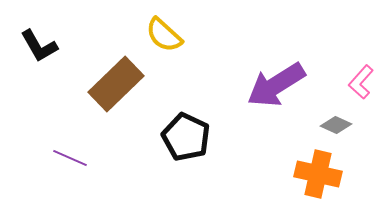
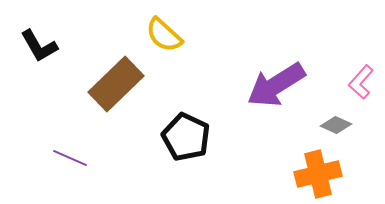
orange cross: rotated 27 degrees counterclockwise
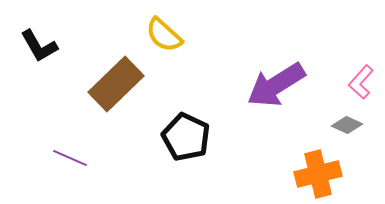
gray diamond: moved 11 px right
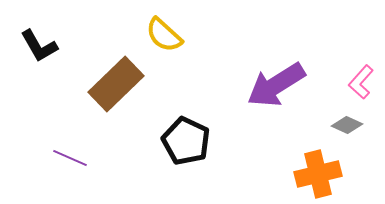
black pentagon: moved 4 px down
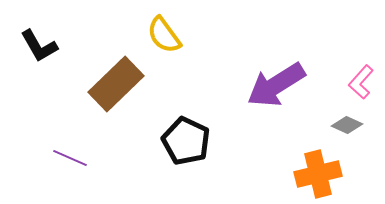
yellow semicircle: rotated 12 degrees clockwise
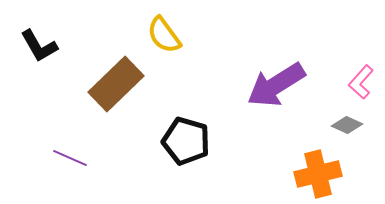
black pentagon: rotated 9 degrees counterclockwise
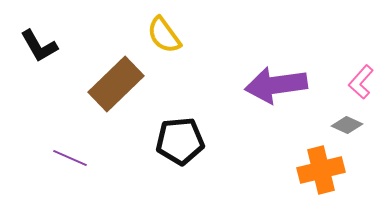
purple arrow: rotated 24 degrees clockwise
black pentagon: moved 6 px left; rotated 21 degrees counterclockwise
orange cross: moved 3 px right, 4 px up
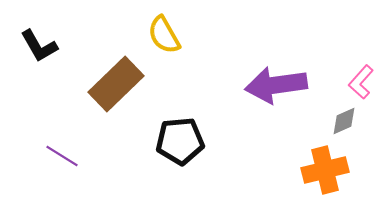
yellow semicircle: rotated 6 degrees clockwise
gray diamond: moved 3 px left, 4 px up; rotated 48 degrees counterclockwise
purple line: moved 8 px left, 2 px up; rotated 8 degrees clockwise
orange cross: moved 4 px right
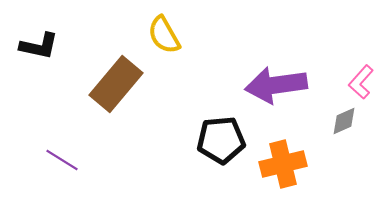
black L-shape: rotated 48 degrees counterclockwise
brown rectangle: rotated 6 degrees counterclockwise
black pentagon: moved 41 px right, 1 px up
purple line: moved 4 px down
orange cross: moved 42 px left, 6 px up
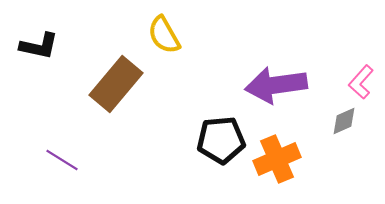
orange cross: moved 6 px left, 5 px up; rotated 9 degrees counterclockwise
